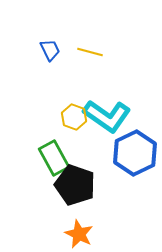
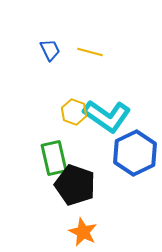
yellow hexagon: moved 5 px up
green rectangle: rotated 16 degrees clockwise
orange star: moved 4 px right, 2 px up
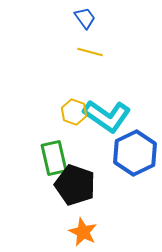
blue trapezoid: moved 35 px right, 32 px up; rotated 10 degrees counterclockwise
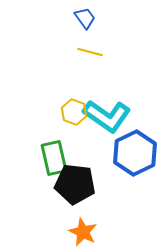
black pentagon: moved 1 px up; rotated 12 degrees counterclockwise
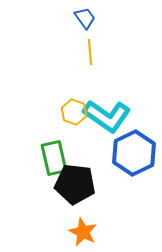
yellow line: rotated 70 degrees clockwise
blue hexagon: moved 1 px left
